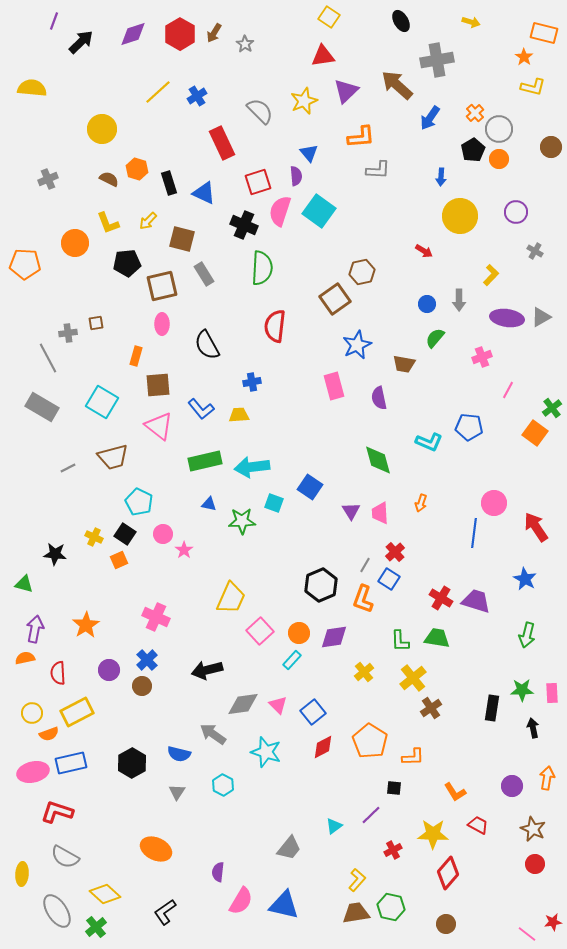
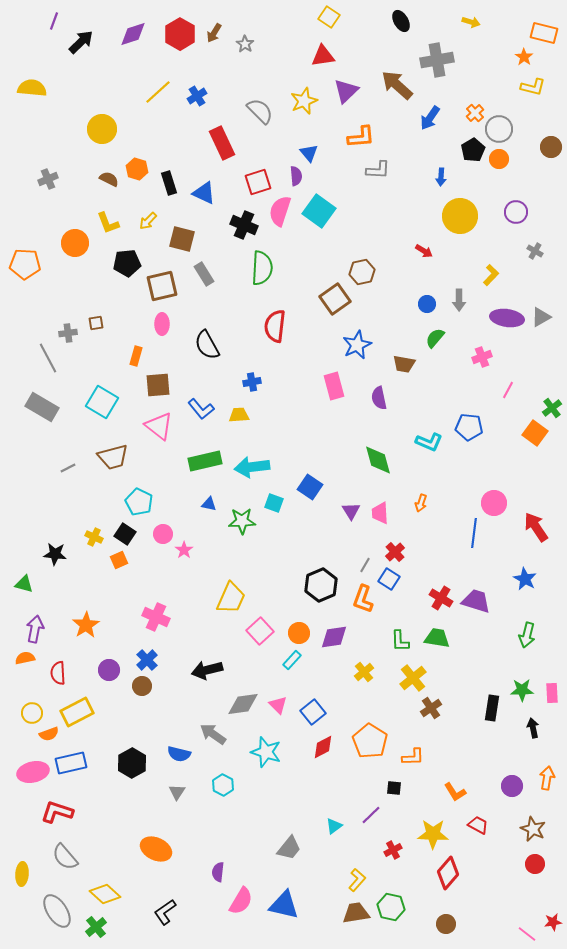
gray semicircle at (65, 857): rotated 20 degrees clockwise
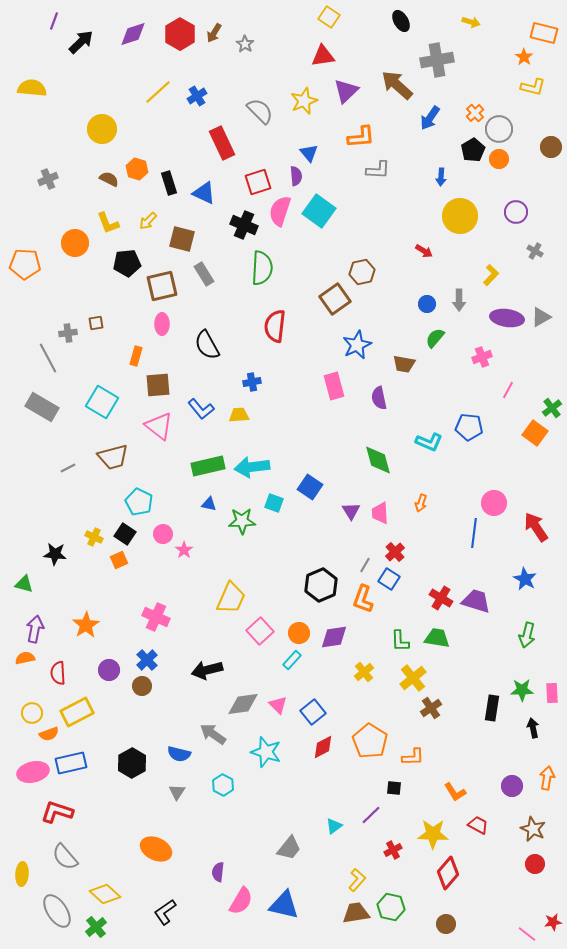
green rectangle at (205, 461): moved 3 px right, 5 px down
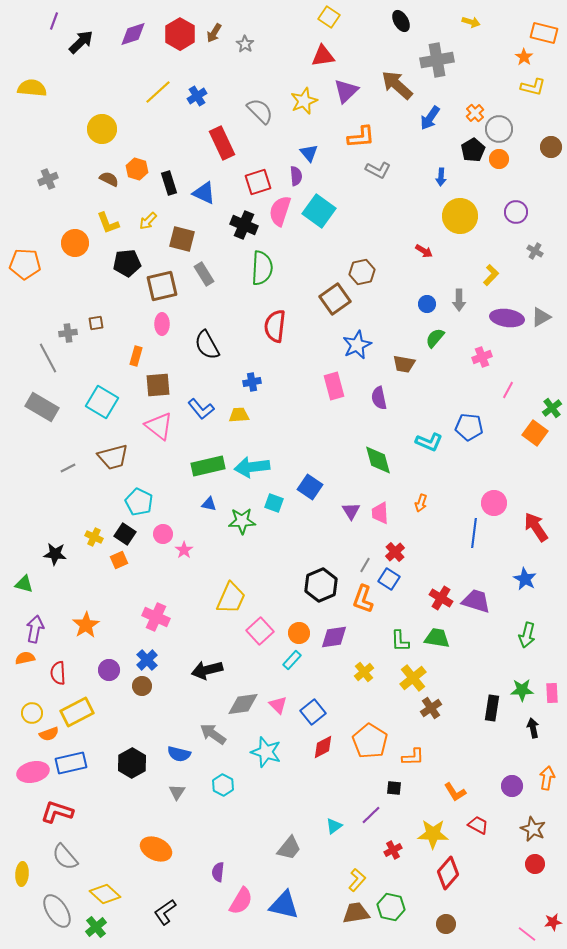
gray L-shape at (378, 170): rotated 25 degrees clockwise
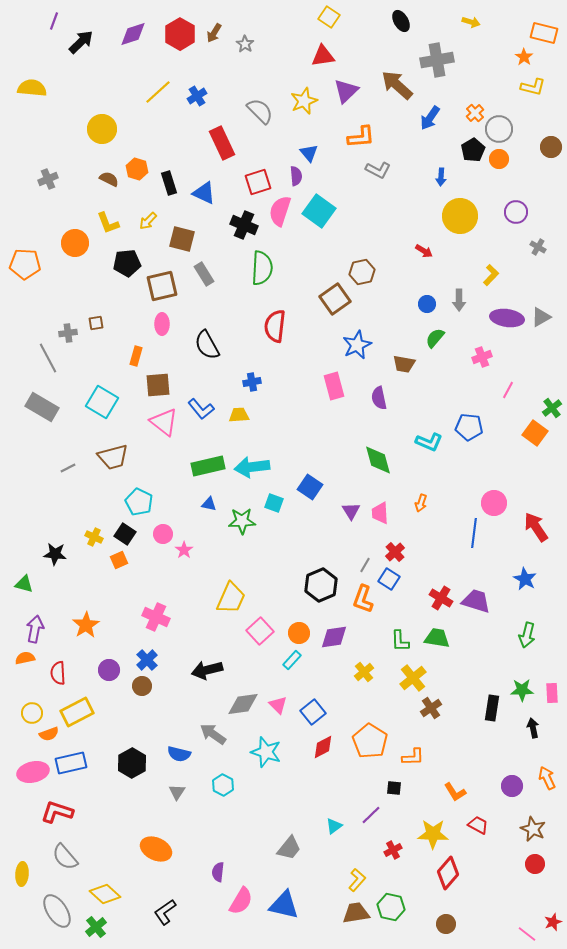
gray cross at (535, 251): moved 3 px right, 4 px up
pink triangle at (159, 426): moved 5 px right, 4 px up
orange arrow at (547, 778): rotated 35 degrees counterclockwise
red star at (553, 922): rotated 12 degrees counterclockwise
